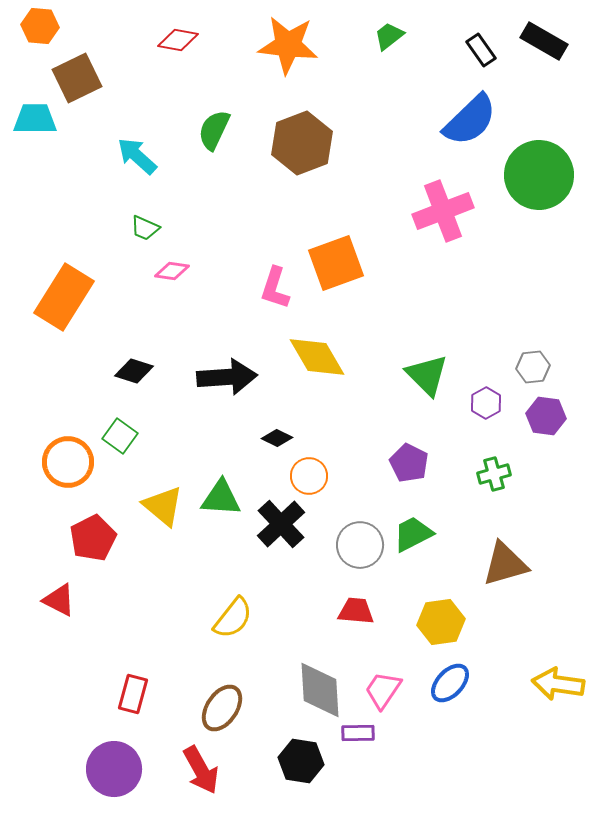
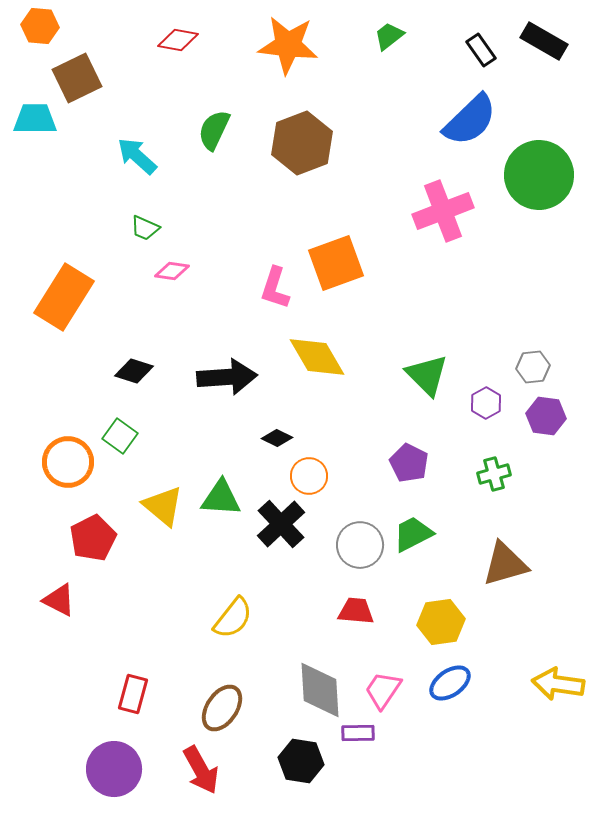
blue ellipse at (450, 683): rotated 12 degrees clockwise
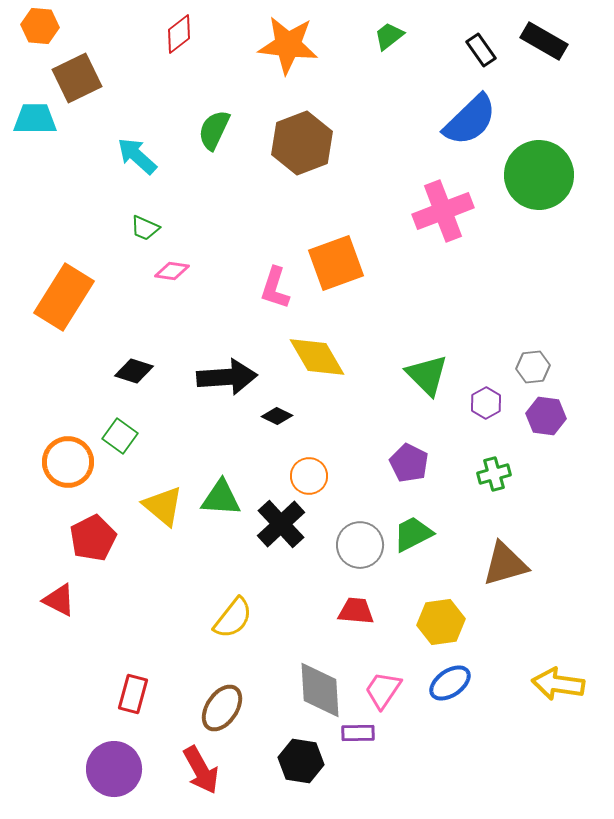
red diamond at (178, 40): moved 1 px right, 6 px up; rotated 48 degrees counterclockwise
black diamond at (277, 438): moved 22 px up
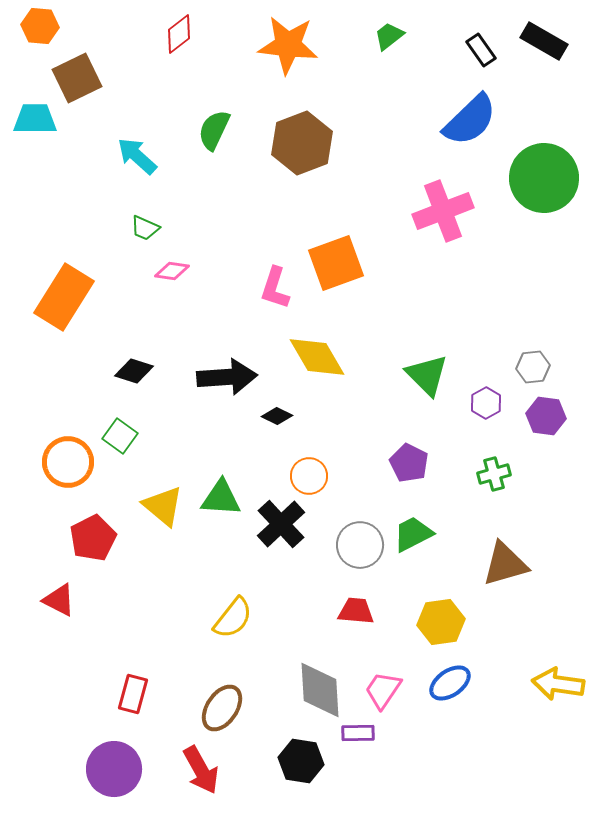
green circle at (539, 175): moved 5 px right, 3 px down
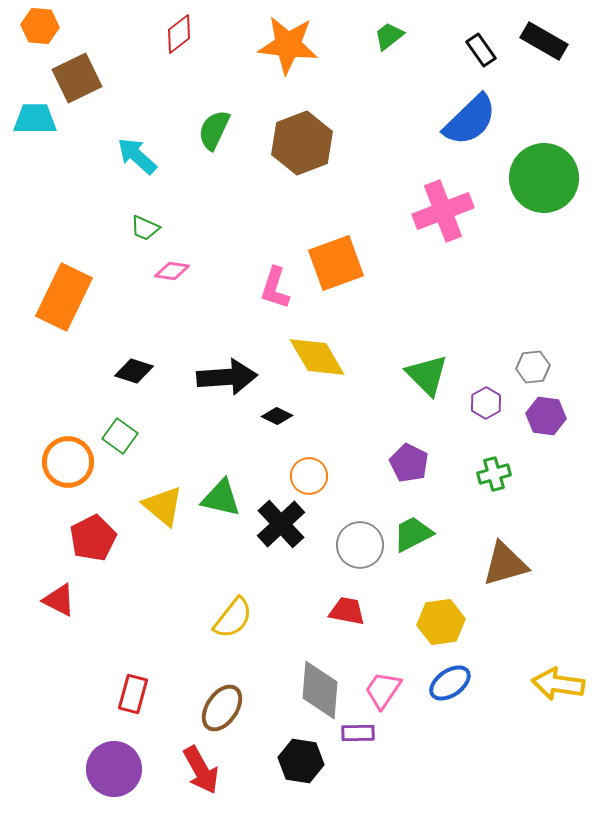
orange rectangle at (64, 297): rotated 6 degrees counterclockwise
green triangle at (221, 498): rotated 9 degrees clockwise
red trapezoid at (356, 611): moved 9 px left; rotated 6 degrees clockwise
gray diamond at (320, 690): rotated 8 degrees clockwise
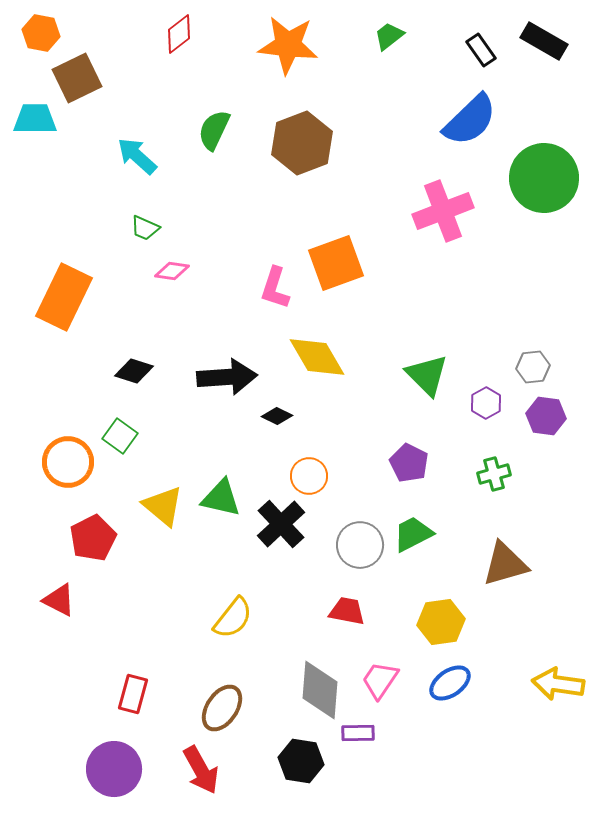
orange hexagon at (40, 26): moved 1 px right, 7 px down; rotated 6 degrees clockwise
pink trapezoid at (383, 690): moved 3 px left, 10 px up
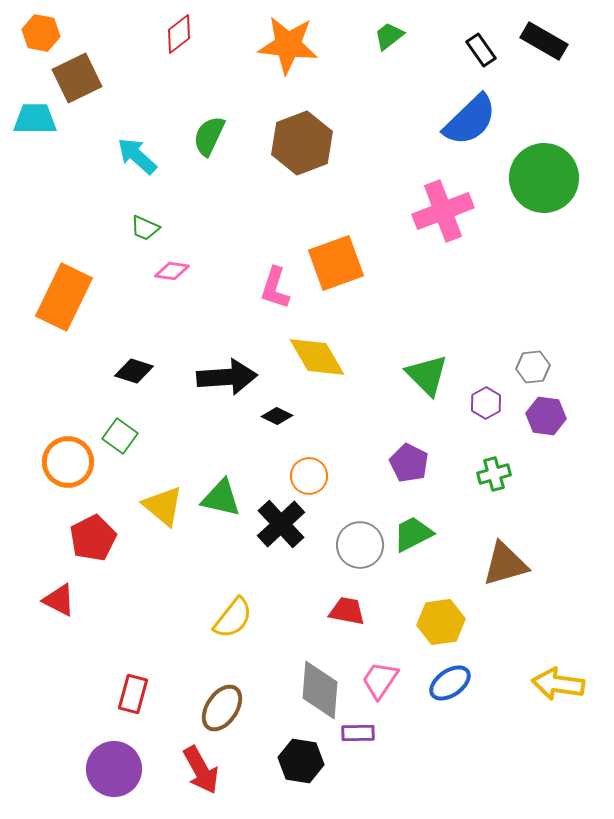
green semicircle at (214, 130): moved 5 px left, 6 px down
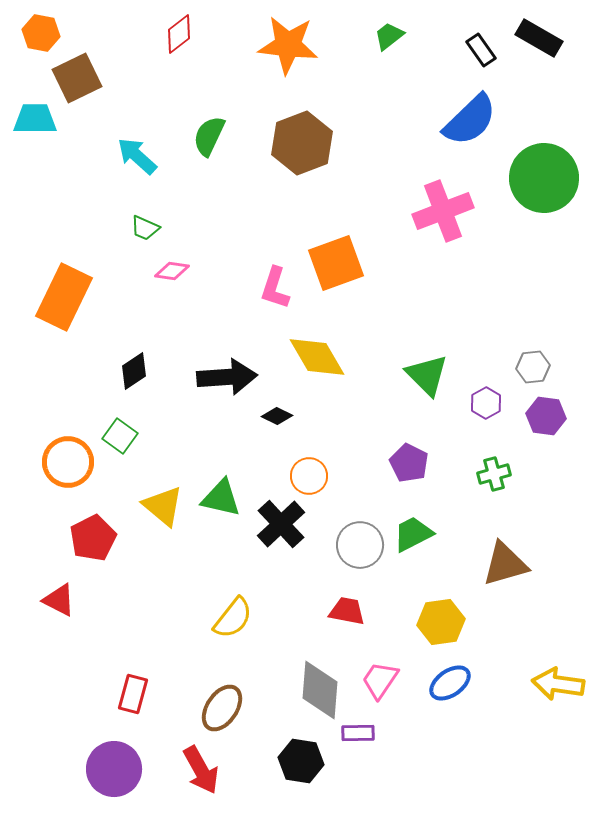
black rectangle at (544, 41): moved 5 px left, 3 px up
black diamond at (134, 371): rotated 51 degrees counterclockwise
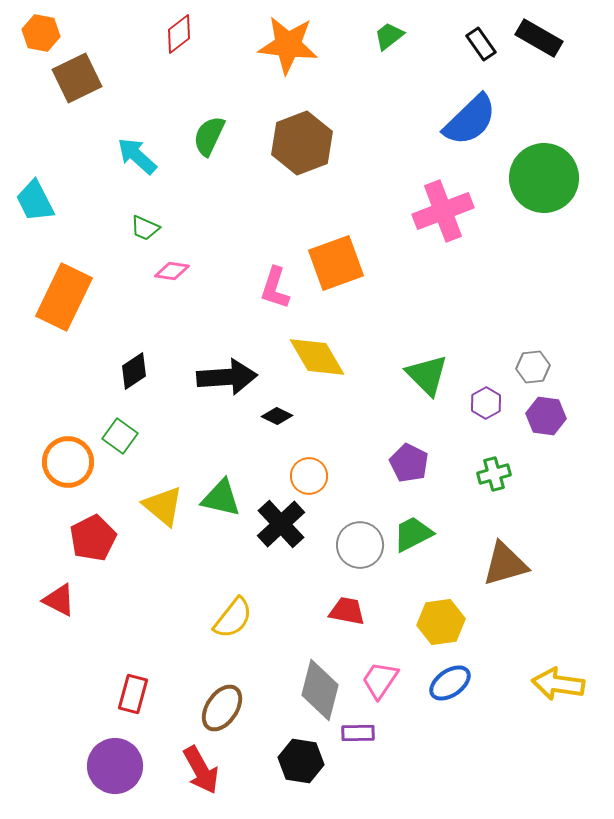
black rectangle at (481, 50): moved 6 px up
cyan trapezoid at (35, 119): moved 82 px down; rotated 117 degrees counterclockwise
gray diamond at (320, 690): rotated 10 degrees clockwise
purple circle at (114, 769): moved 1 px right, 3 px up
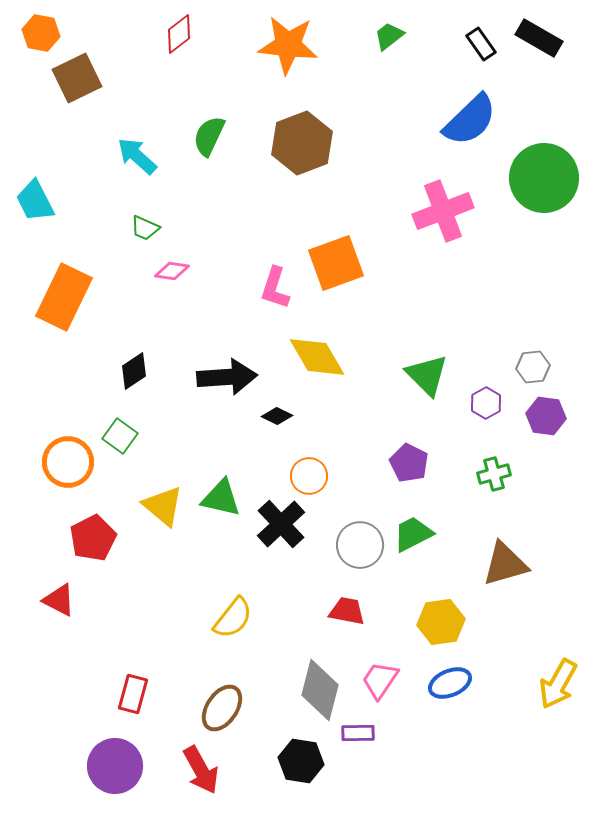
blue ellipse at (450, 683): rotated 12 degrees clockwise
yellow arrow at (558, 684): rotated 69 degrees counterclockwise
